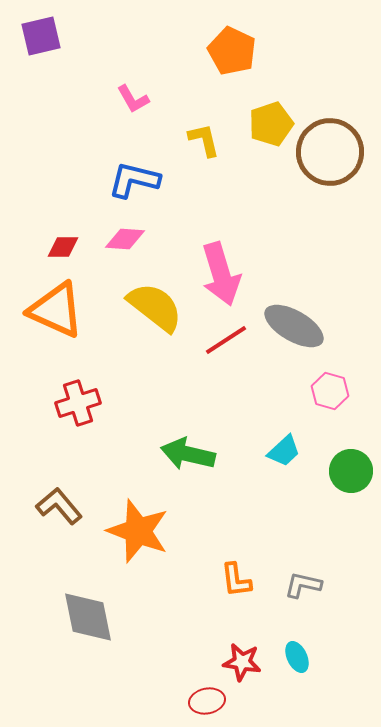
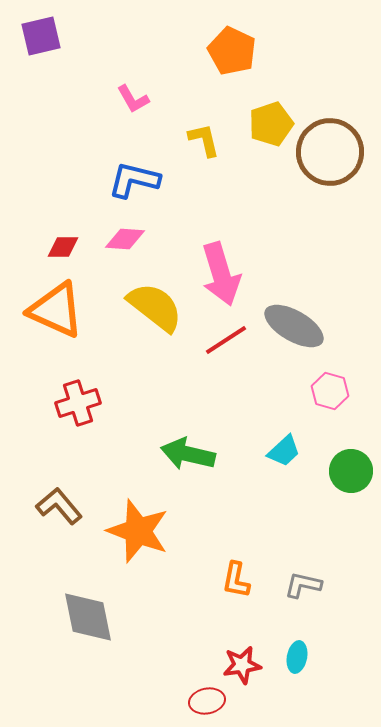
orange L-shape: rotated 18 degrees clockwise
cyan ellipse: rotated 36 degrees clockwise
red star: moved 3 px down; rotated 18 degrees counterclockwise
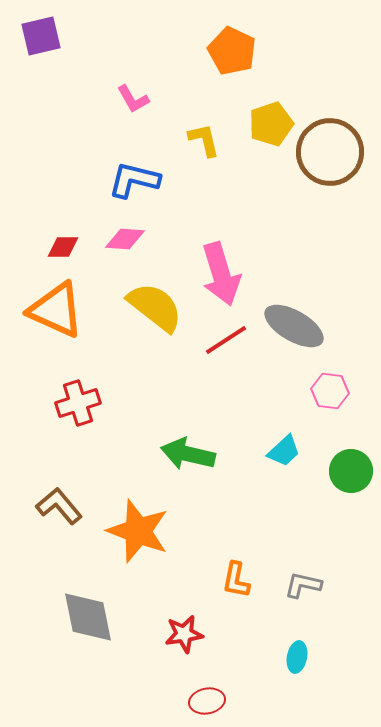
pink hexagon: rotated 9 degrees counterclockwise
red star: moved 58 px left, 31 px up
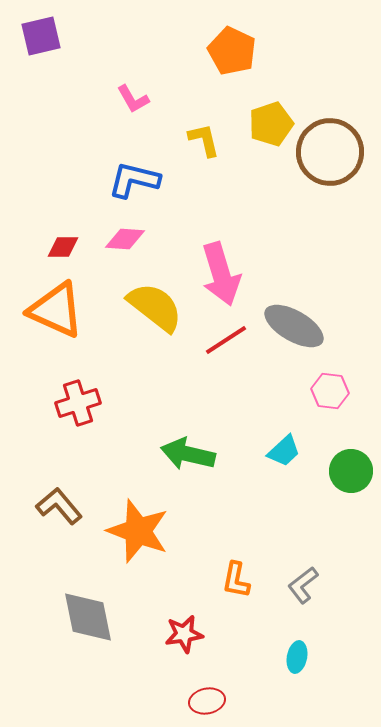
gray L-shape: rotated 51 degrees counterclockwise
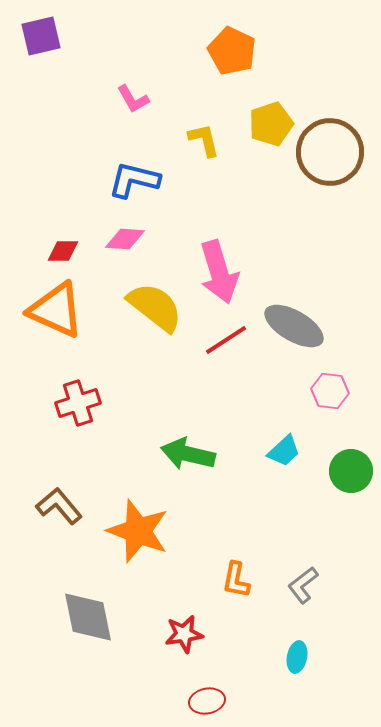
red diamond: moved 4 px down
pink arrow: moved 2 px left, 2 px up
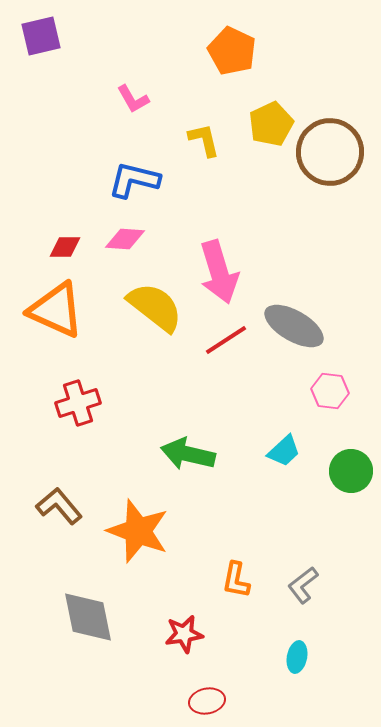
yellow pentagon: rotated 6 degrees counterclockwise
red diamond: moved 2 px right, 4 px up
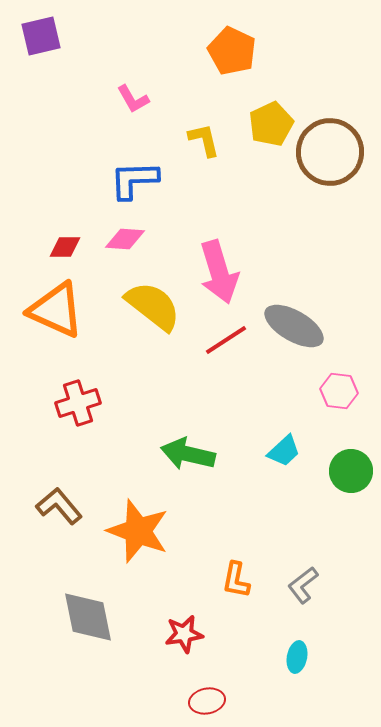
blue L-shape: rotated 16 degrees counterclockwise
yellow semicircle: moved 2 px left, 1 px up
pink hexagon: moved 9 px right
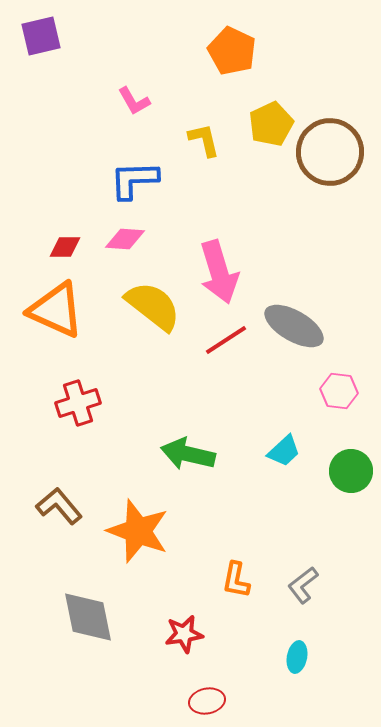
pink L-shape: moved 1 px right, 2 px down
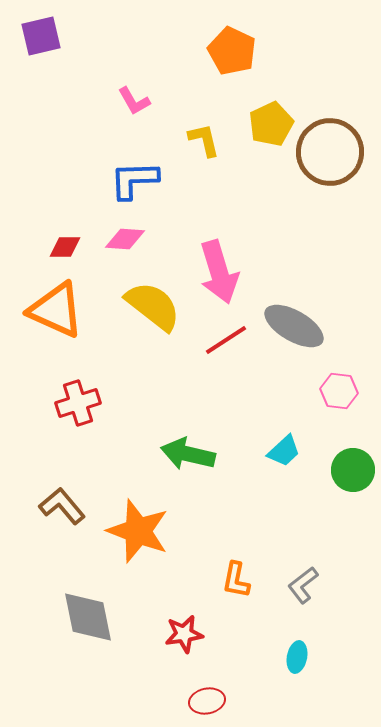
green circle: moved 2 px right, 1 px up
brown L-shape: moved 3 px right
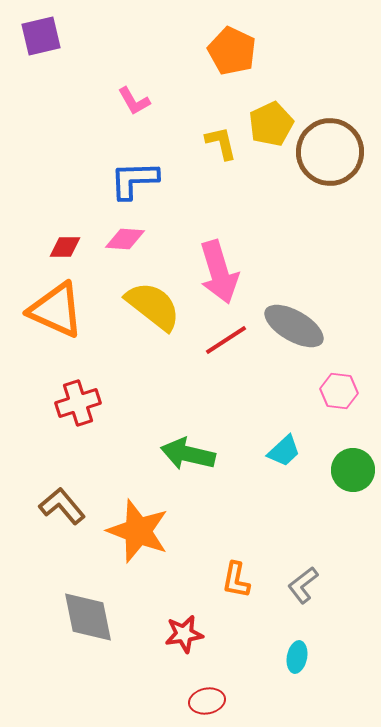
yellow L-shape: moved 17 px right, 3 px down
